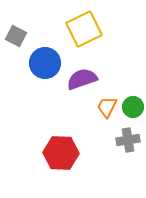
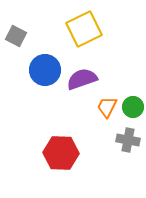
blue circle: moved 7 px down
gray cross: rotated 20 degrees clockwise
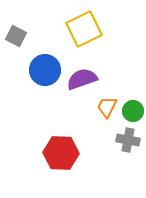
green circle: moved 4 px down
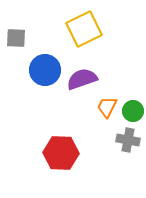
gray square: moved 2 px down; rotated 25 degrees counterclockwise
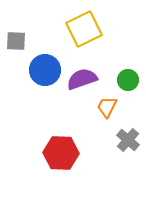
gray square: moved 3 px down
green circle: moved 5 px left, 31 px up
gray cross: rotated 30 degrees clockwise
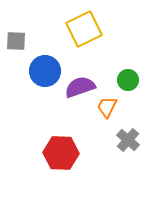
blue circle: moved 1 px down
purple semicircle: moved 2 px left, 8 px down
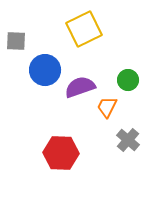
blue circle: moved 1 px up
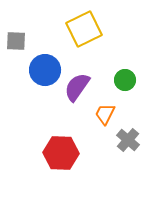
green circle: moved 3 px left
purple semicircle: moved 3 px left; rotated 36 degrees counterclockwise
orange trapezoid: moved 2 px left, 7 px down
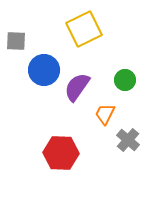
blue circle: moved 1 px left
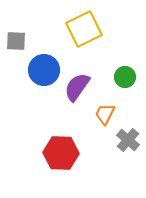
green circle: moved 3 px up
